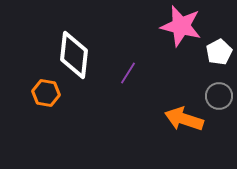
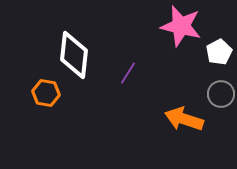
gray circle: moved 2 px right, 2 px up
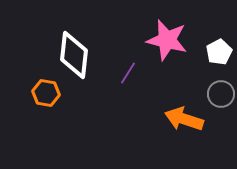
pink star: moved 14 px left, 14 px down
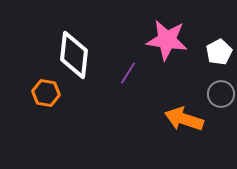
pink star: rotated 6 degrees counterclockwise
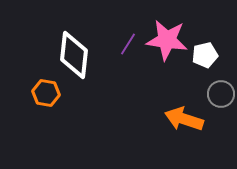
white pentagon: moved 14 px left, 3 px down; rotated 15 degrees clockwise
purple line: moved 29 px up
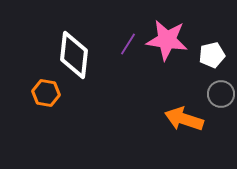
white pentagon: moved 7 px right
